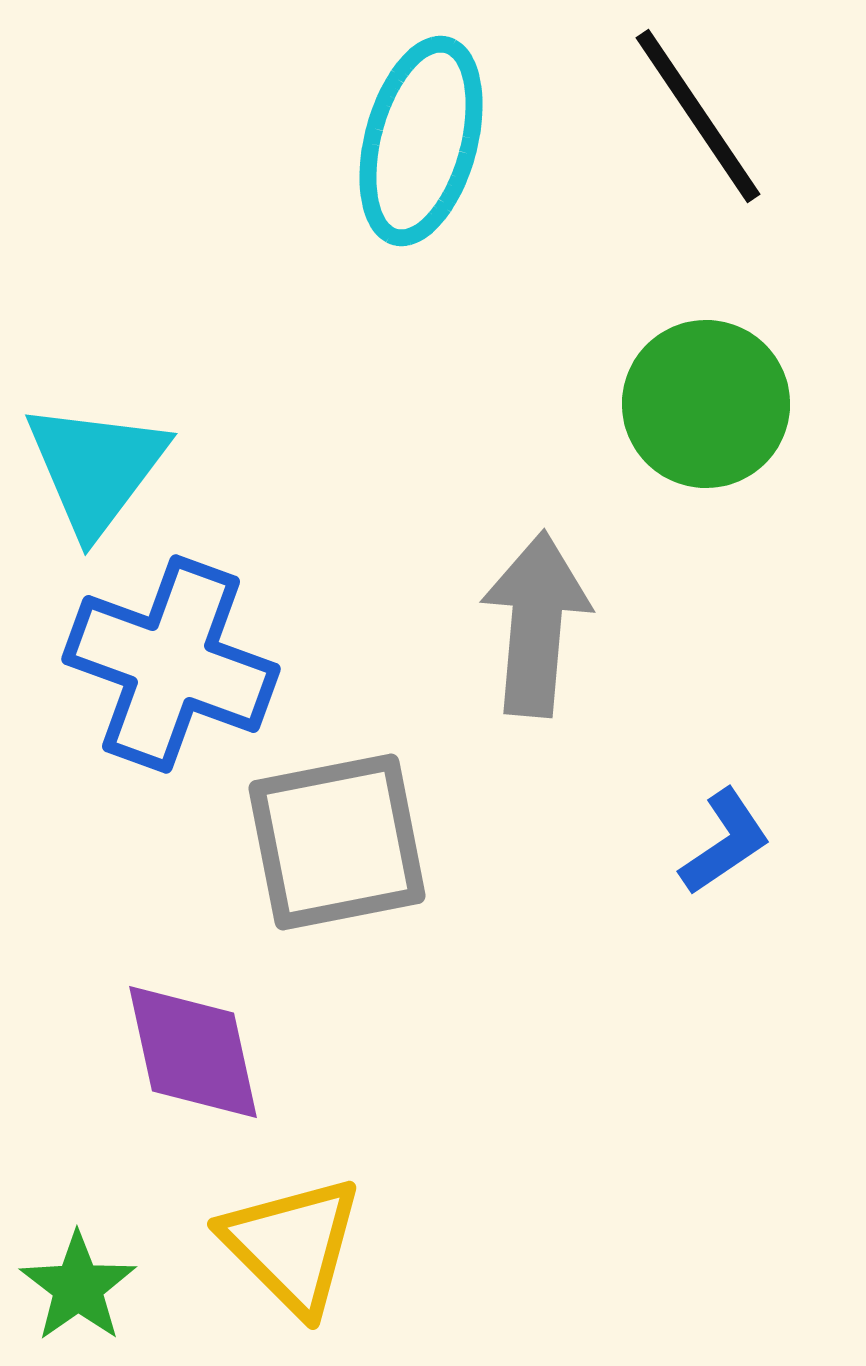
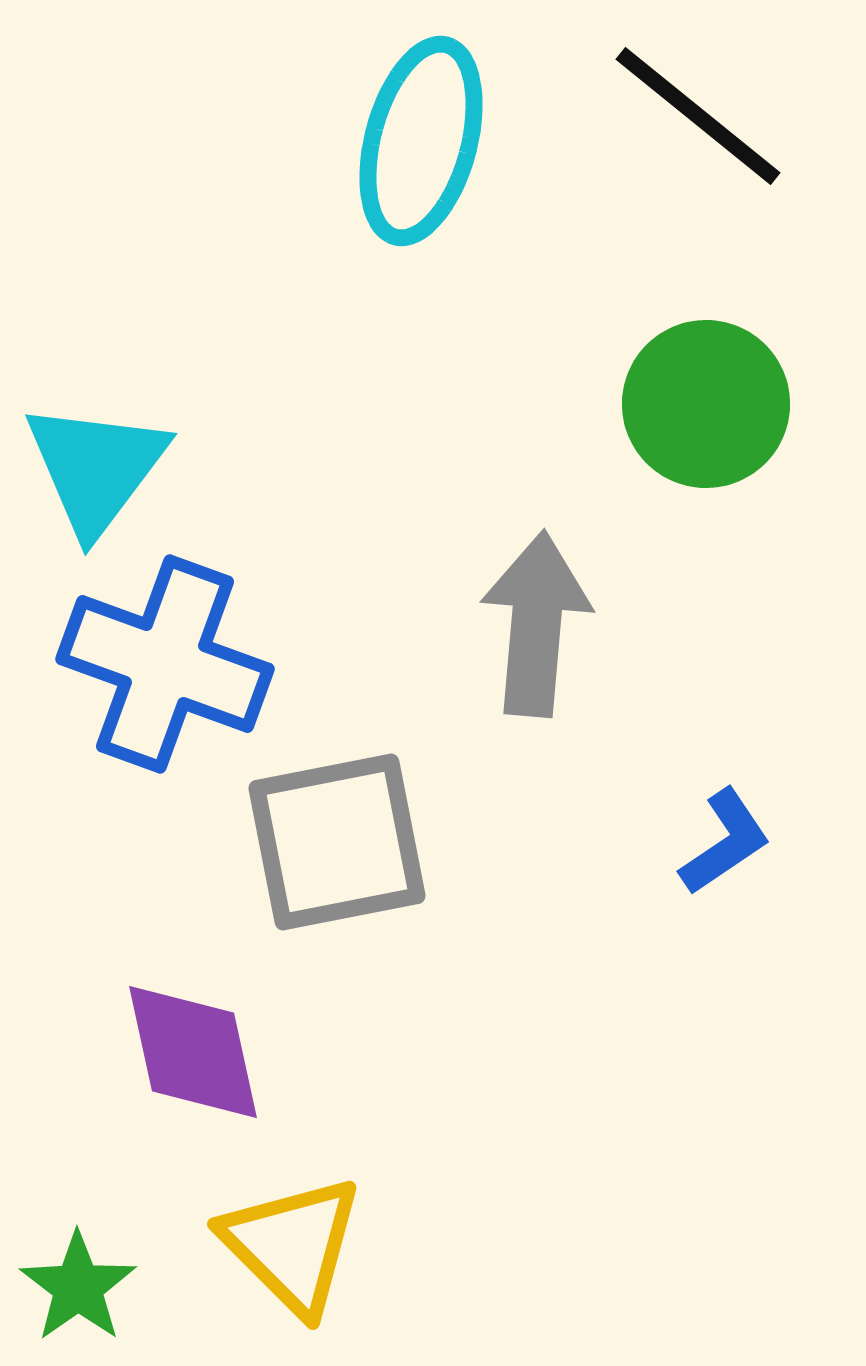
black line: rotated 17 degrees counterclockwise
blue cross: moved 6 px left
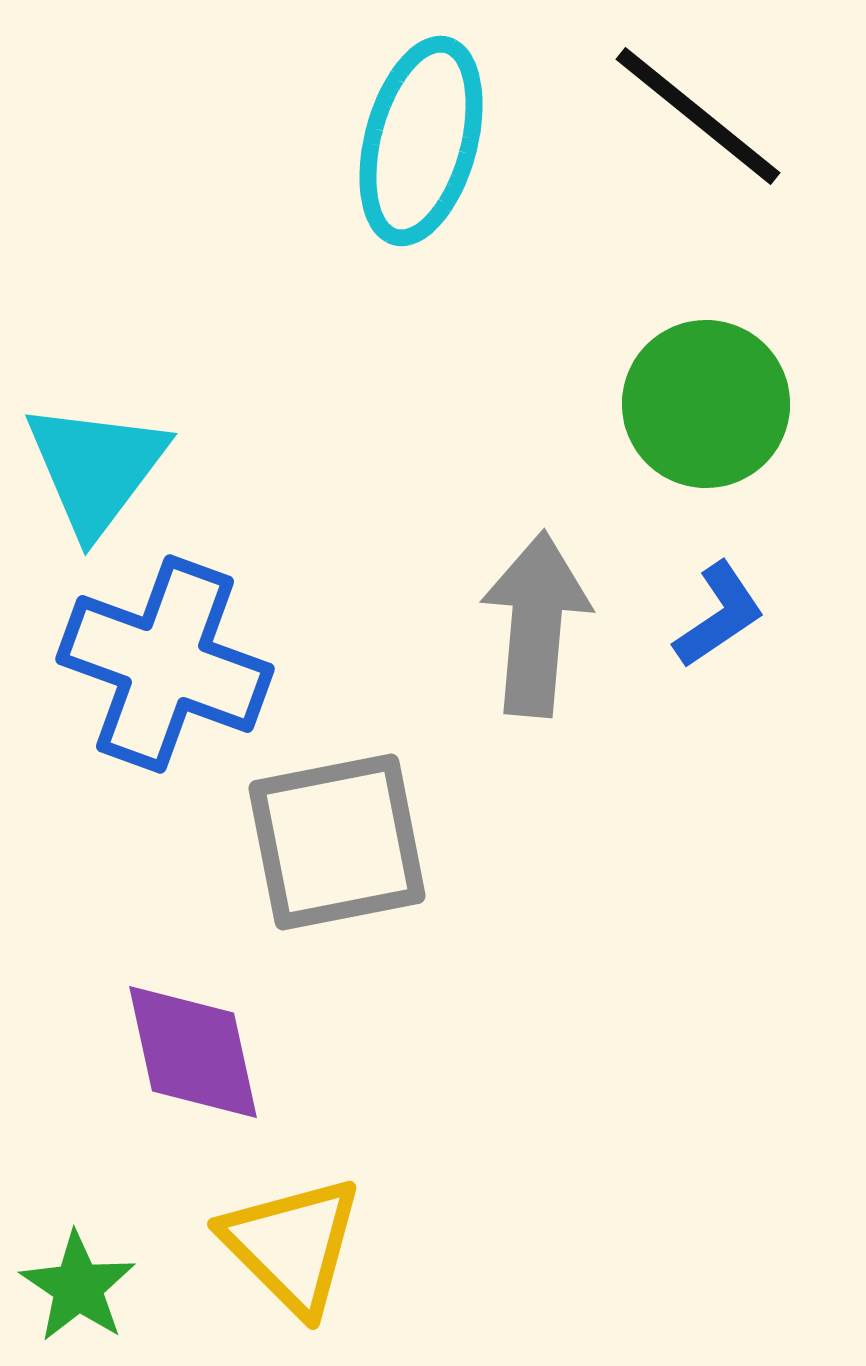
blue L-shape: moved 6 px left, 227 px up
green star: rotated 3 degrees counterclockwise
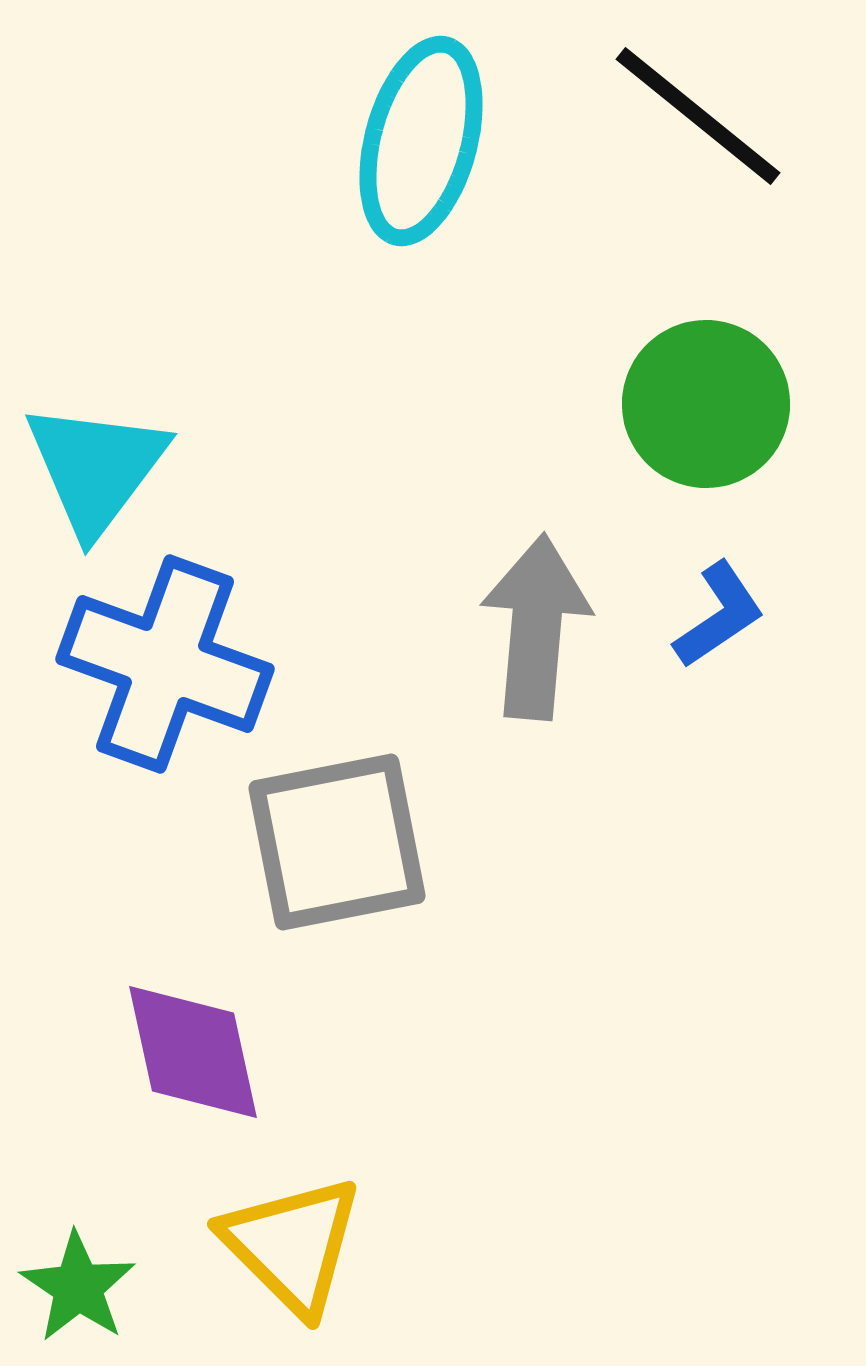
gray arrow: moved 3 px down
